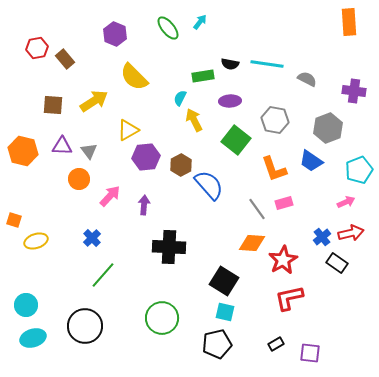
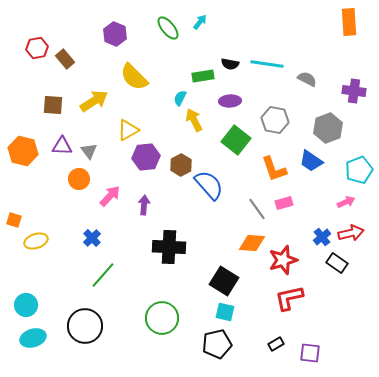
red star at (283, 260): rotated 12 degrees clockwise
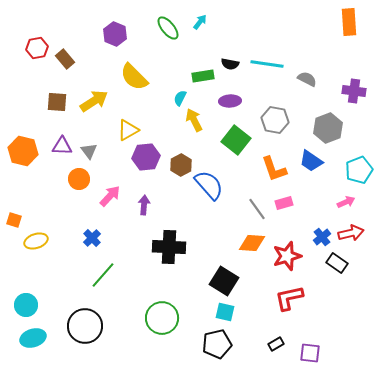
brown square at (53, 105): moved 4 px right, 3 px up
red star at (283, 260): moved 4 px right, 4 px up
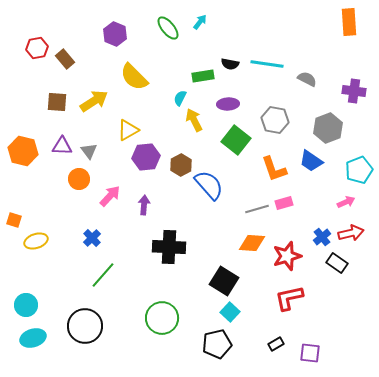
purple ellipse at (230, 101): moved 2 px left, 3 px down
gray line at (257, 209): rotated 70 degrees counterclockwise
cyan square at (225, 312): moved 5 px right; rotated 30 degrees clockwise
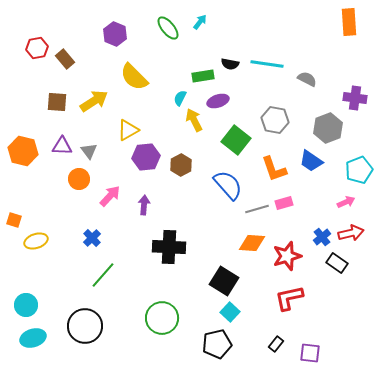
purple cross at (354, 91): moved 1 px right, 7 px down
purple ellipse at (228, 104): moved 10 px left, 3 px up; rotated 15 degrees counterclockwise
blue semicircle at (209, 185): moved 19 px right
black rectangle at (276, 344): rotated 21 degrees counterclockwise
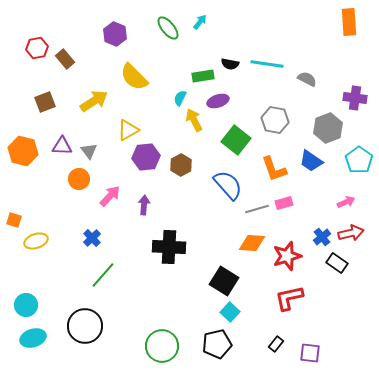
brown square at (57, 102): moved 12 px left; rotated 25 degrees counterclockwise
cyan pentagon at (359, 170): moved 10 px up; rotated 16 degrees counterclockwise
green circle at (162, 318): moved 28 px down
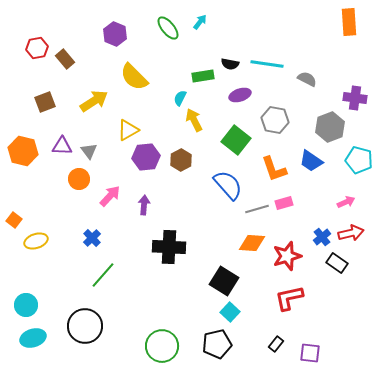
purple ellipse at (218, 101): moved 22 px right, 6 px up
gray hexagon at (328, 128): moved 2 px right, 1 px up
cyan pentagon at (359, 160): rotated 20 degrees counterclockwise
brown hexagon at (181, 165): moved 5 px up
orange square at (14, 220): rotated 21 degrees clockwise
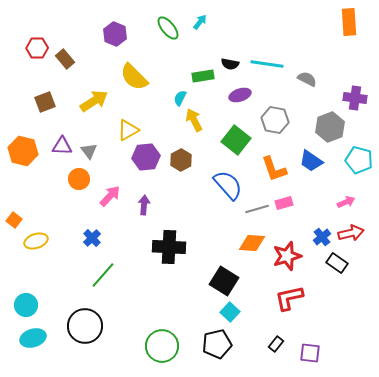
red hexagon at (37, 48): rotated 10 degrees clockwise
